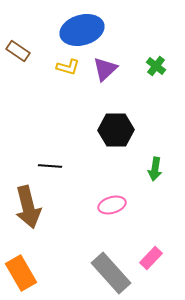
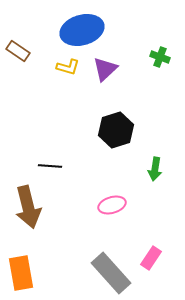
green cross: moved 4 px right, 9 px up; rotated 18 degrees counterclockwise
black hexagon: rotated 16 degrees counterclockwise
pink rectangle: rotated 10 degrees counterclockwise
orange rectangle: rotated 20 degrees clockwise
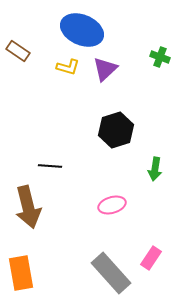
blue ellipse: rotated 39 degrees clockwise
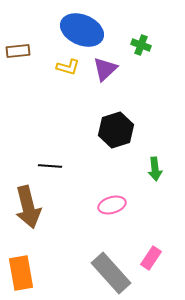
brown rectangle: rotated 40 degrees counterclockwise
green cross: moved 19 px left, 12 px up
green arrow: rotated 15 degrees counterclockwise
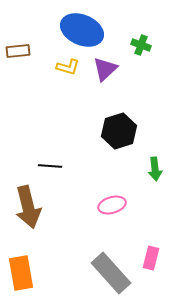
black hexagon: moved 3 px right, 1 px down
pink rectangle: rotated 20 degrees counterclockwise
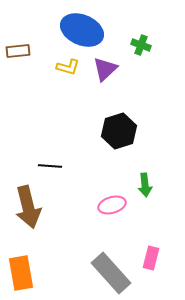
green arrow: moved 10 px left, 16 px down
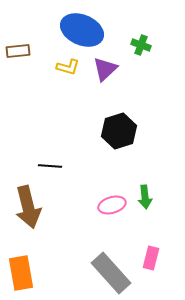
green arrow: moved 12 px down
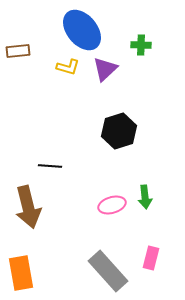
blue ellipse: rotated 27 degrees clockwise
green cross: rotated 18 degrees counterclockwise
gray rectangle: moved 3 px left, 2 px up
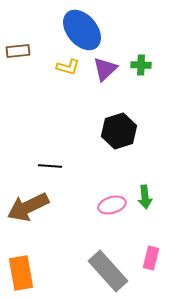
green cross: moved 20 px down
brown arrow: rotated 78 degrees clockwise
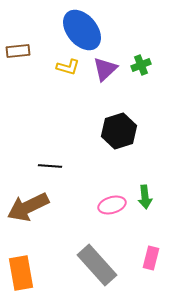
green cross: rotated 24 degrees counterclockwise
gray rectangle: moved 11 px left, 6 px up
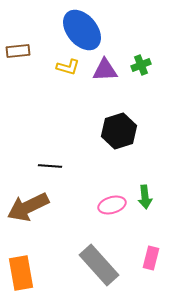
purple triangle: moved 1 px down; rotated 40 degrees clockwise
gray rectangle: moved 2 px right
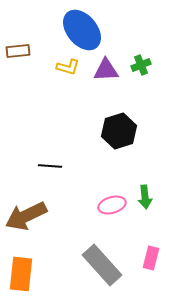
purple triangle: moved 1 px right
brown arrow: moved 2 px left, 9 px down
gray rectangle: moved 3 px right
orange rectangle: moved 1 px down; rotated 16 degrees clockwise
